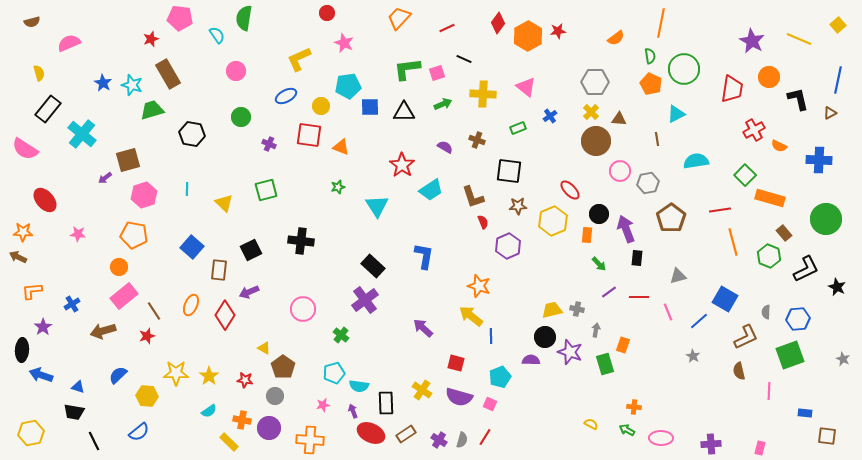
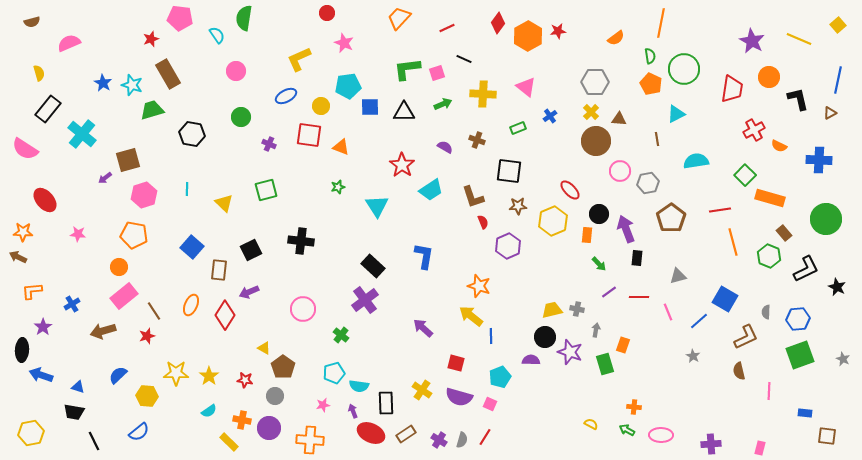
green square at (790, 355): moved 10 px right
pink ellipse at (661, 438): moved 3 px up
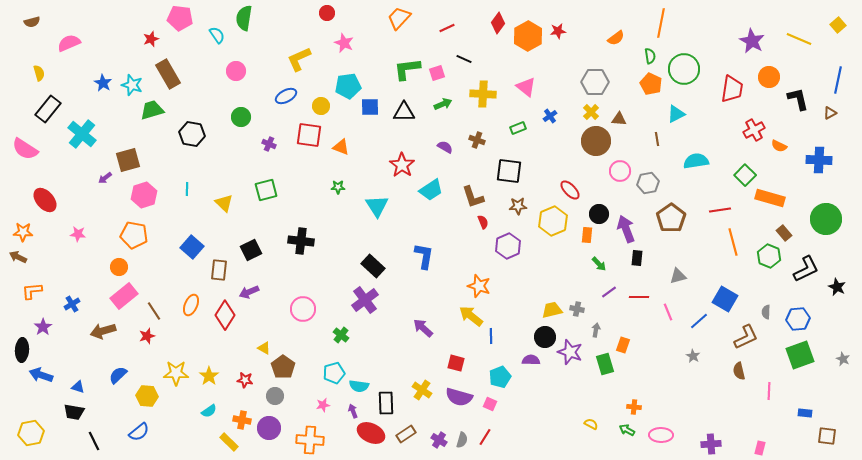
green star at (338, 187): rotated 16 degrees clockwise
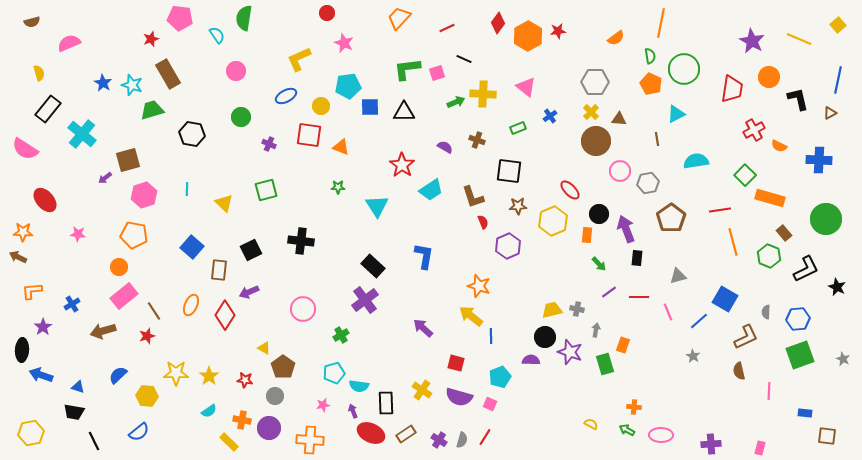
green arrow at (443, 104): moved 13 px right, 2 px up
green cross at (341, 335): rotated 21 degrees clockwise
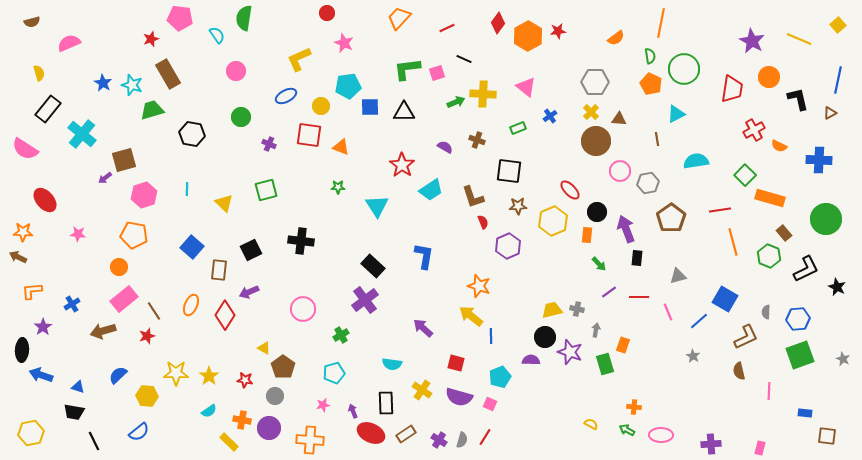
brown square at (128, 160): moved 4 px left
black circle at (599, 214): moved 2 px left, 2 px up
pink rectangle at (124, 296): moved 3 px down
cyan semicircle at (359, 386): moved 33 px right, 22 px up
